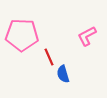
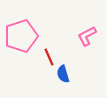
pink pentagon: moved 1 px left, 1 px down; rotated 20 degrees counterclockwise
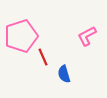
red line: moved 6 px left
blue semicircle: moved 1 px right
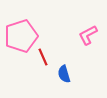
pink L-shape: moved 1 px right, 1 px up
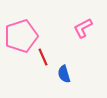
pink L-shape: moved 5 px left, 7 px up
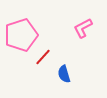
pink pentagon: moved 1 px up
red line: rotated 66 degrees clockwise
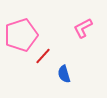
red line: moved 1 px up
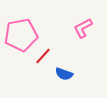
pink pentagon: rotated 8 degrees clockwise
blue semicircle: rotated 54 degrees counterclockwise
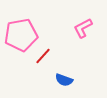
blue semicircle: moved 6 px down
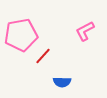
pink L-shape: moved 2 px right, 3 px down
blue semicircle: moved 2 px left, 2 px down; rotated 18 degrees counterclockwise
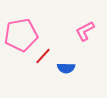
blue semicircle: moved 4 px right, 14 px up
